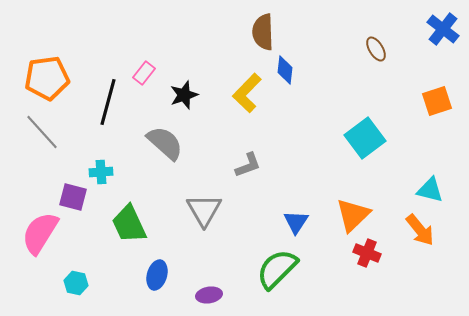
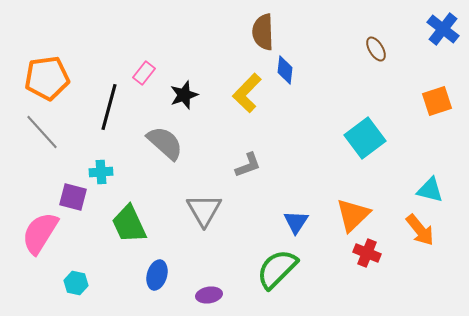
black line: moved 1 px right, 5 px down
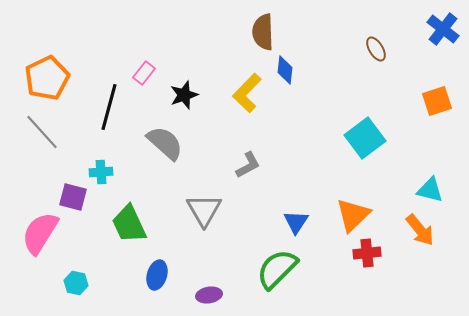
orange pentagon: rotated 18 degrees counterclockwise
gray L-shape: rotated 8 degrees counterclockwise
red cross: rotated 28 degrees counterclockwise
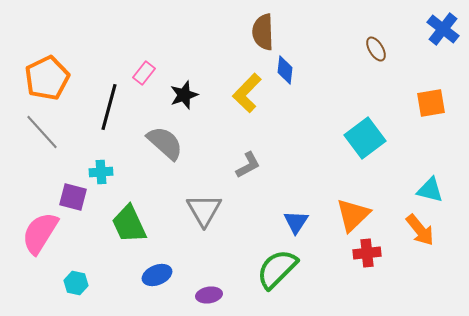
orange square: moved 6 px left, 2 px down; rotated 8 degrees clockwise
blue ellipse: rotated 52 degrees clockwise
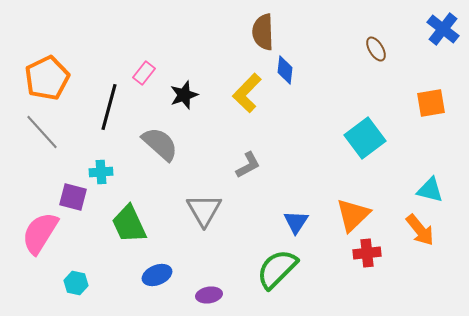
gray semicircle: moved 5 px left, 1 px down
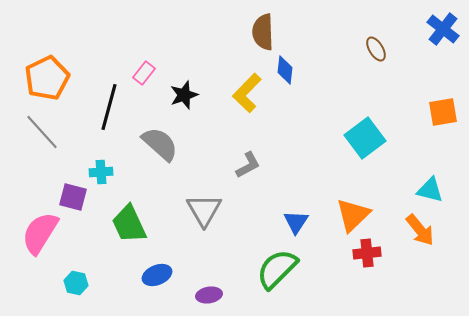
orange square: moved 12 px right, 9 px down
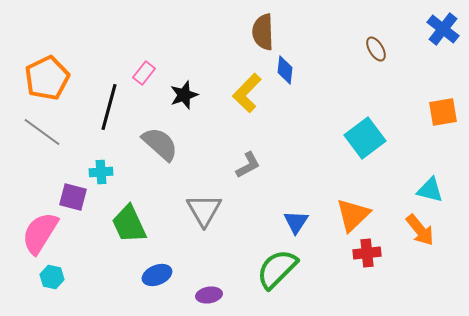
gray line: rotated 12 degrees counterclockwise
cyan hexagon: moved 24 px left, 6 px up
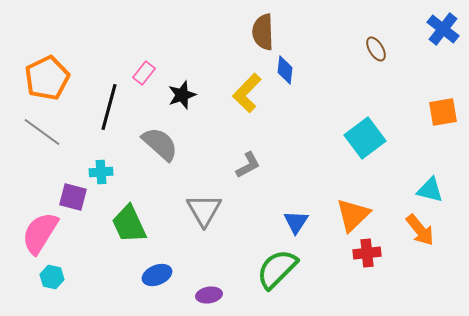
black star: moved 2 px left
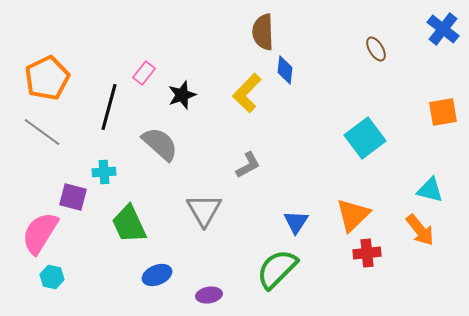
cyan cross: moved 3 px right
